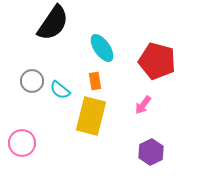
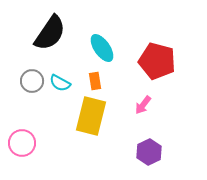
black semicircle: moved 3 px left, 10 px down
cyan semicircle: moved 7 px up; rotated 10 degrees counterclockwise
purple hexagon: moved 2 px left
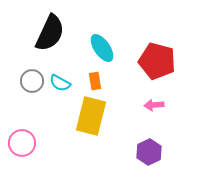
black semicircle: rotated 9 degrees counterclockwise
pink arrow: moved 11 px right; rotated 48 degrees clockwise
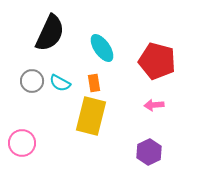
orange rectangle: moved 1 px left, 2 px down
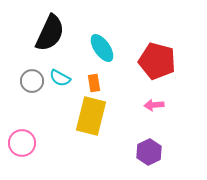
cyan semicircle: moved 5 px up
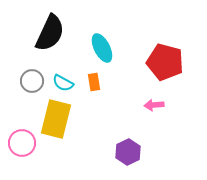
cyan ellipse: rotated 8 degrees clockwise
red pentagon: moved 8 px right, 1 px down
cyan semicircle: moved 3 px right, 5 px down
orange rectangle: moved 1 px up
yellow rectangle: moved 35 px left, 3 px down
purple hexagon: moved 21 px left
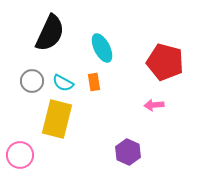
yellow rectangle: moved 1 px right
pink circle: moved 2 px left, 12 px down
purple hexagon: rotated 10 degrees counterclockwise
